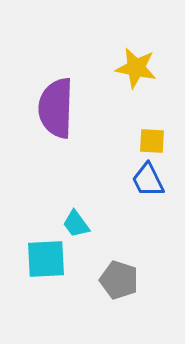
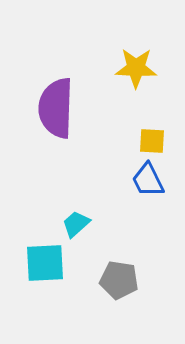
yellow star: rotated 9 degrees counterclockwise
cyan trapezoid: rotated 84 degrees clockwise
cyan square: moved 1 px left, 4 px down
gray pentagon: rotated 9 degrees counterclockwise
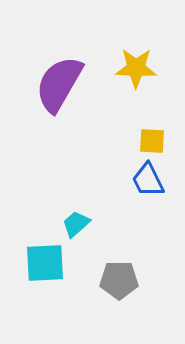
purple semicircle: moved 3 px right, 24 px up; rotated 28 degrees clockwise
gray pentagon: rotated 9 degrees counterclockwise
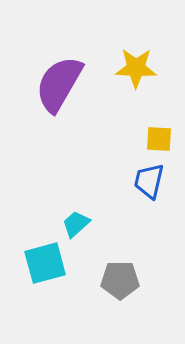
yellow square: moved 7 px right, 2 px up
blue trapezoid: moved 1 px right, 1 px down; rotated 39 degrees clockwise
cyan square: rotated 12 degrees counterclockwise
gray pentagon: moved 1 px right
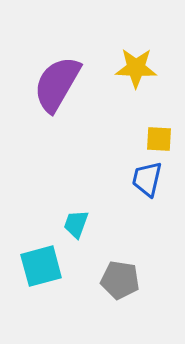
purple semicircle: moved 2 px left
blue trapezoid: moved 2 px left, 2 px up
cyan trapezoid: rotated 28 degrees counterclockwise
cyan square: moved 4 px left, 3 px down
gray pentagon: rotated 9 degrees clockwise
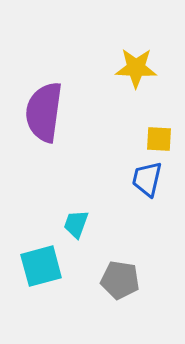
purple semicircle: moved 13 px left, 28 px down; rotated 22 degrees counterclockwise
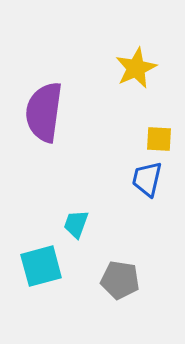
yellow star: rotated 27 degrees counterclockwise
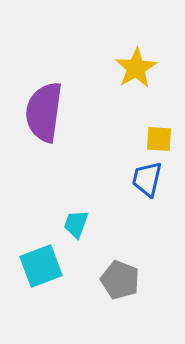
yellow star: rotated 6 degrees counterclockwise
cyan square: rotated 6 degrees counterclockwise
gray pentagon: rotated 12 degrees clockwise
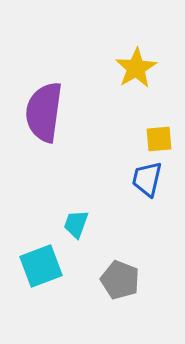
yellow square: rotated 8 degrees counterclockwise
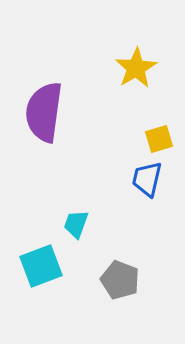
yellow square: rotated 12 degrees counterclockwise
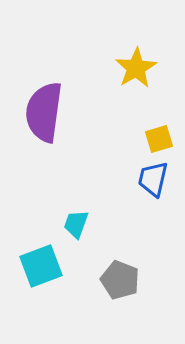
blue trapezoid: moved 6 px right
